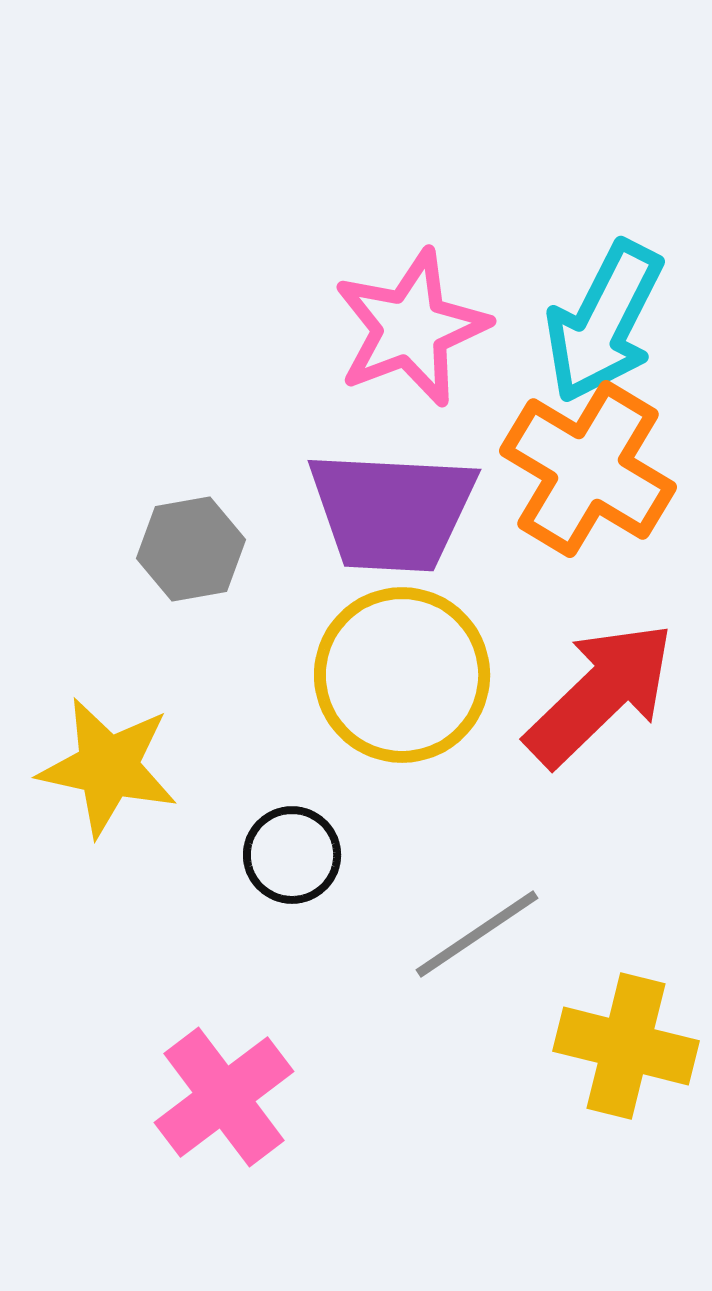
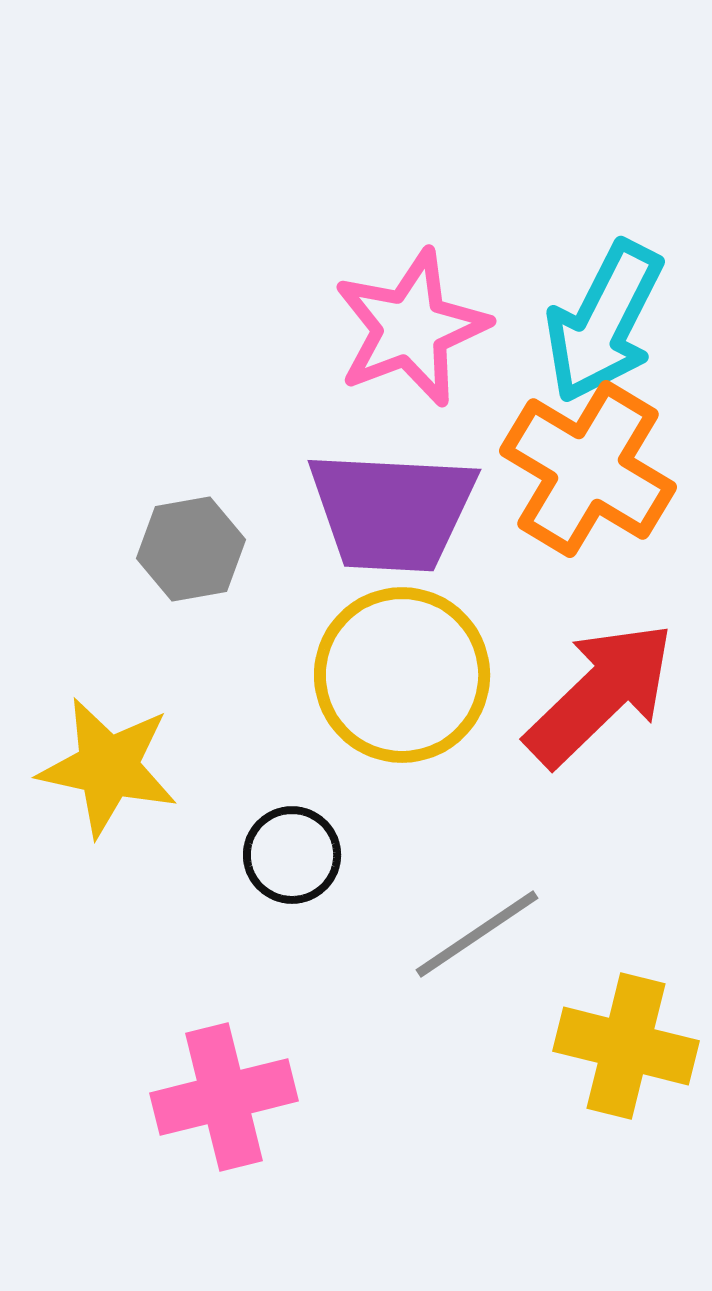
pink cross: rotated 23 degrees clockwise
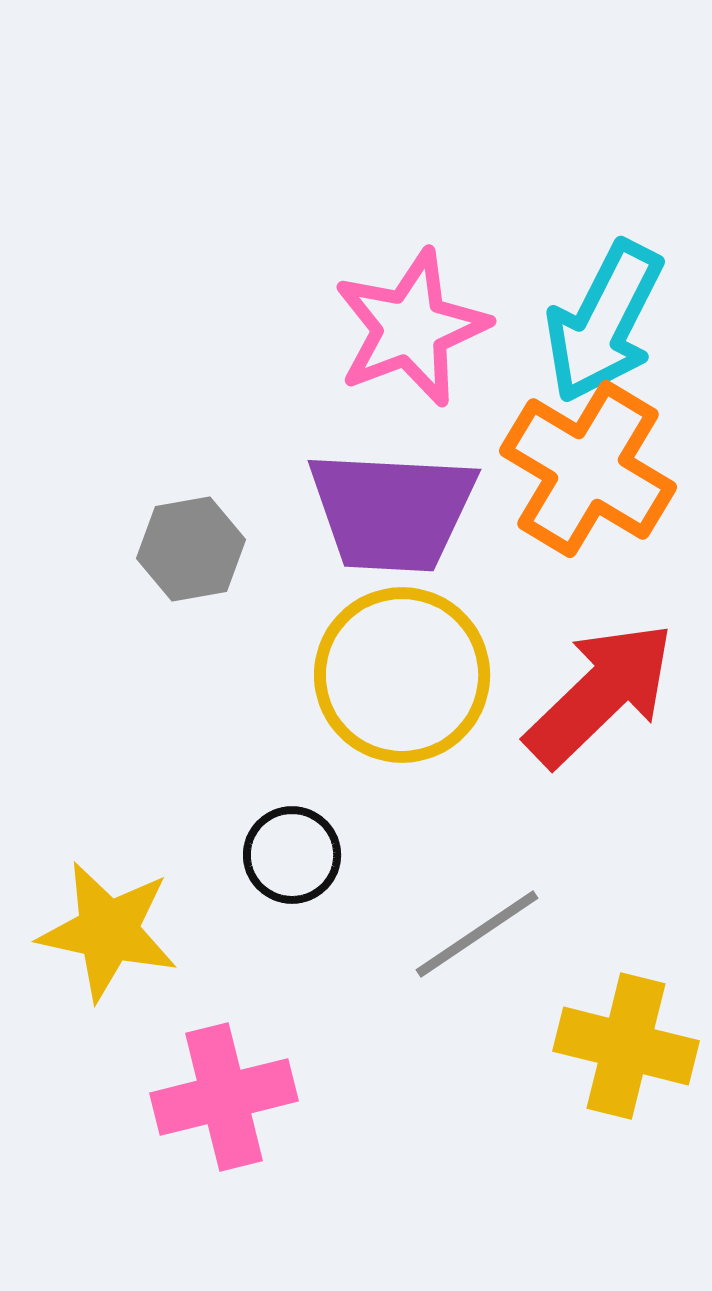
yellow star: moved 164 px down
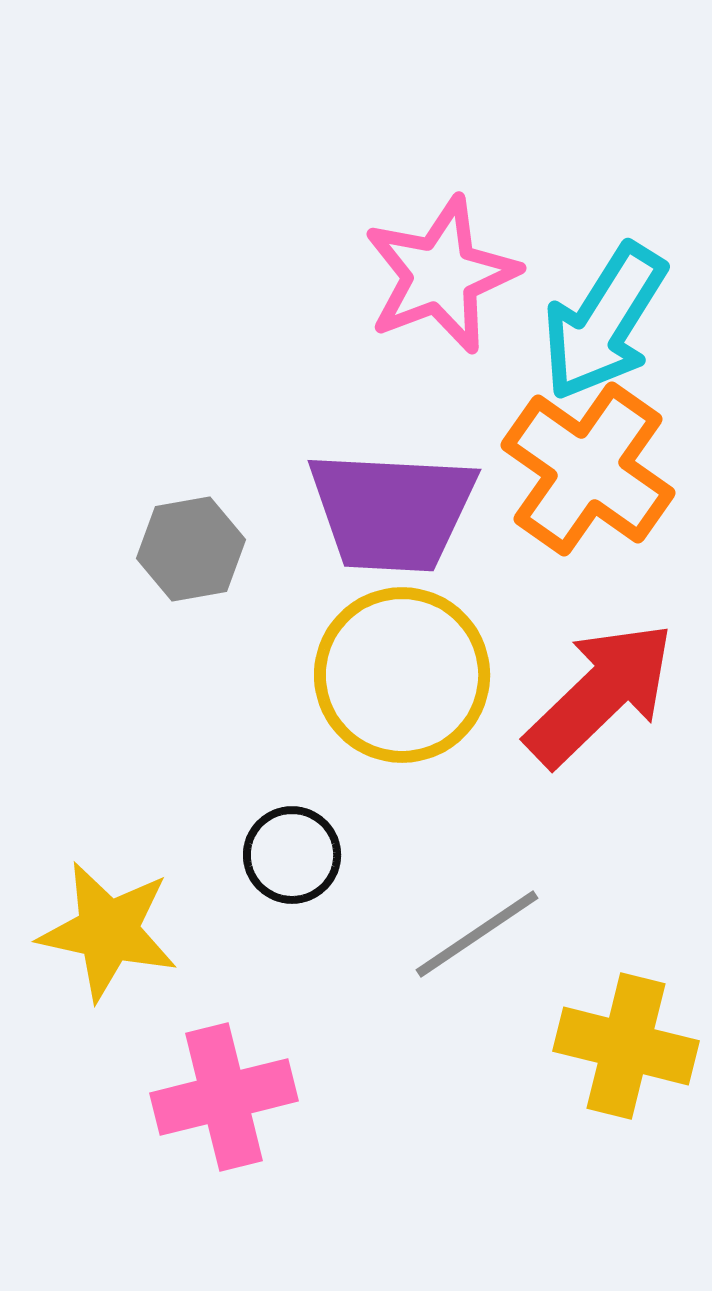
cyan arrow: rotated 5 degrees clockwise
pink star: moved 30 px right, 53 px up
orange cross: rotated 4 degrees clockwise
